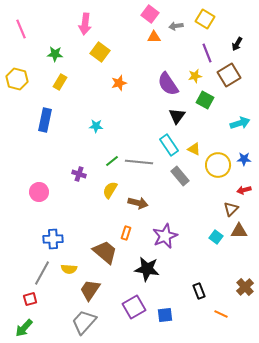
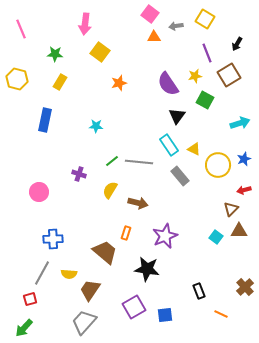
blue star at (244, 159): rotated 24 degrees counterclockwise
yellow semicircle at (69, 269): moved 5 px down
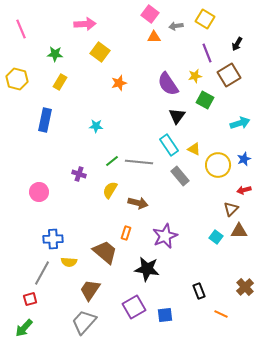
pink arrow at (85, 24): rotated 100 degrees counterclockwise
yellow semicircle at (69, 274): moved 12 px up
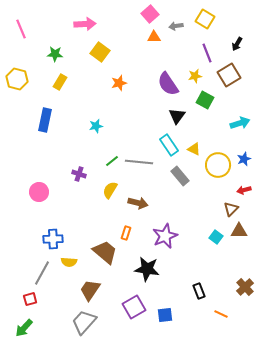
pink square at (150, 14): rotated 12 degrees clockwise
cyan star at (96, 126): rotated 16 degrees counterclockwise
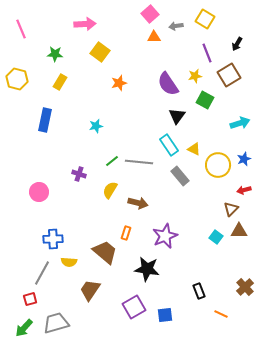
gray trapezoid at (84, 322): moved 28 px left, 1 px down; rotated 32 degrees clockwise
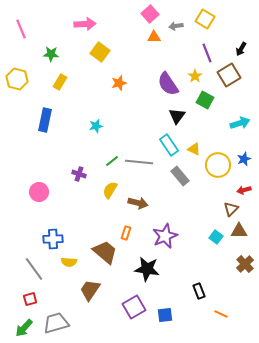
black arrow at (237, 44): moved 4 px right, 5 px down
green star at (55, 54): moved 4 px left
yellow star at (195, 76): rotated 24 degrees counterclockwise
gray line at (42, 273): moved 8 px left, 4 px up; rotated 65 degrees counterclockwise
brown cross at (245, 287): moved 23 px up
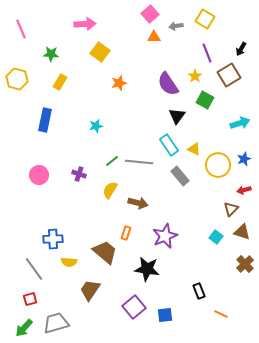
pink circle at (39, 192): moved 17 px up
brown triangle at (239, 231): moved 3 px right, 1 px down; rotated 18 degrees clockwise
purple square at (134, 307): rotated 10 degrees counterclockwise
